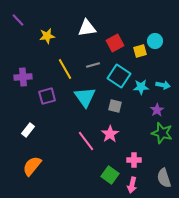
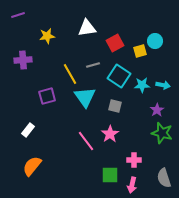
purple line: moved 5 px up; rotated 64 degrees counterclockwise
yellow line: moved 5 px right, 5 px down
purple cross: moved 17 px up
cyan star: moved 1 px right, 2 px up
green square: rotated 36 degrees counterclockwise
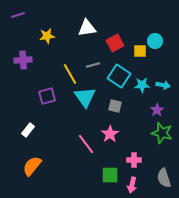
yellow square: rotated 16 degrees clockwise
pink line: moved 3 px down
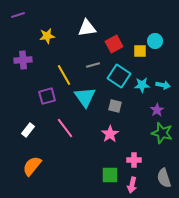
red square: moved 1 px left, 1 px down
yellow line: moved 6 px left, 1 px down
pink line: moved 21 px left, 16 px up
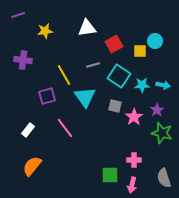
yellow star: moved 2 px left, 5 px up
purple cross: rotated 12 degrees clockwise
pink star: moved 24 px right, 17 px up
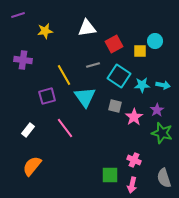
pink cross: rotated 24 degrees clockwise
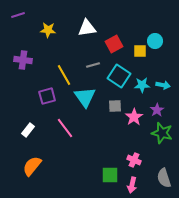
yellow star: moved 3 px right, 1 px up; rotated 14 degrees clockwise
gray square: rotated 16 degrees counterclockwise
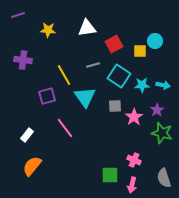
white rectangle: moved 1 px left, 5 px down
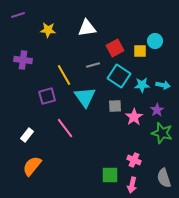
red square: moved 1 px right, 4 px down
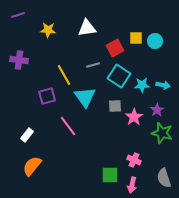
yellow square: moved 4 px left, 13 px up
purple cross: moved 4 px left
pink line: moved 3 px right, 2 px up
